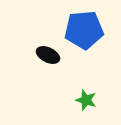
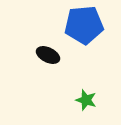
blue pentagon: moved 5 px up
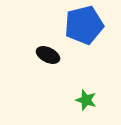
blue pentagon: rotated 9 degrees counterclockwise
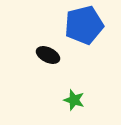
green star: moved 12 px left
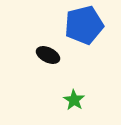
green star: rotated 15 degrees clockwise
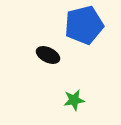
green star: rotated 30 degrees clockwise
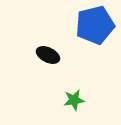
blue pentagon: moved 11 px right
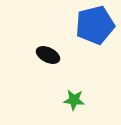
green star: rotated 15 degrees clockwise
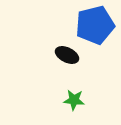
black ellipse: moved 19 px right
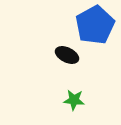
blue pentagon: rotated 15 degrees counterclockwise
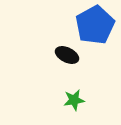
green star: rotated 15 degrees counterclockwise
